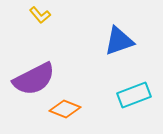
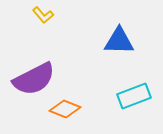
yellow L-shape: moved 3 px right
blue triangle: rotated 20 degrees clockwise
cyan rectangle: moved 1 px down
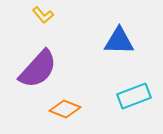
purple semicircle: moved 4 px right, 10 px up; rotated 21 degrees counterclockwise
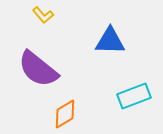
blue triangle: moved 9 px left
purple semicircle: rotated 87 degrees clockwise
orange diamond: moved 5 px down; rotated 52 degrees counterclockwise
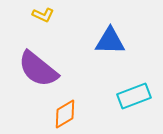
yellow L-shape: rotated 25 degrees counterclockwise
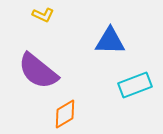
purple semicircle: moved 2 px down
cyan rectangle: moved 1 px right, 11 px up
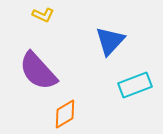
blue triangle: rotated 48 degrees counterclockwise
purple semicircle: rotated 9 degrees clockwise
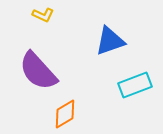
blue triangle: rotated 28 degrees clockwise
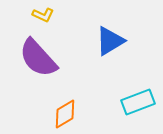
blue triangle: rotated 12 degrees counterclockwise
purple semicircle: moved 13 px up
cyan rectangle: moved 3 px right, 17 px down
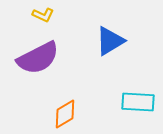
purple semicircle: rotated 75 degrees counterclockwise
cyan rectangle: rotated 24 degrees clockwise
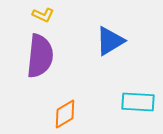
purple semicircle: moved 2 px right, 2 px up; rotated 57 degrees counterclockwise
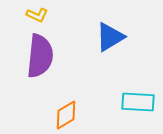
yellow L-shape: moved 6 px left
blue triangle: moved 4 px up
orange diamond: moved 1 px right, 1 px down
